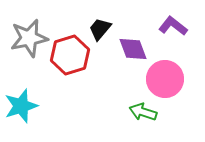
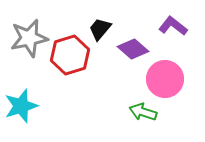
purple diamond: rotated 28 degrees counterclockwise
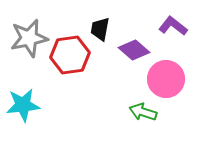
black trapezoid: rotated 30 degrees counterclockwise
purple diamond: moved 1 px right, 1 px down
red hexagon: rotated 9 degrees clockwise
pink circle: moved 1 px right
cyan star: moved 2 px right, 1 px up; rotated 12 degrees clockwise
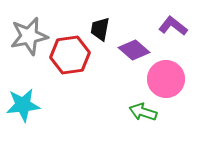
gray star: moved 2 px up
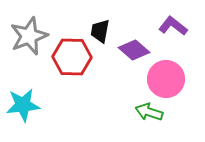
black trapezoid: moved 2 px down
gray star: rotated 9 degrees counterclockwise
red hexagon: moved 2 px right, 2 px down; rotated 9 degrees clockwise
green arrow: moved 6 px right
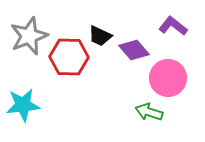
black trapezoid: moved 5 px down; rotated 75 degrees counterclockwise
purple diamond: rotated 8 degrees clockwise
red hexagon: moved 3 px left
pink circle: moved 2 px right, 1 px up
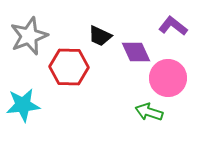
purple diamond: moved 2 px right, 2 px down; rotated 16 degrees clockwise
red hexagon: moved 10 px down
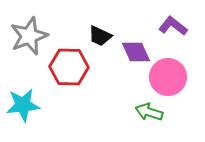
pink circle: moved 1 px up
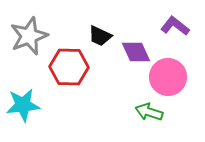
purple L-shape: moved 2 px right
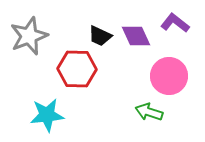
purple L-shape: moved 3 px up
purple diamond: moved 16 px up
red hexagon: moved 8 px right, 2 px down
pink circle: moved 1 px right, 1 px up
cyan star: moved 24 px right, 10 px down
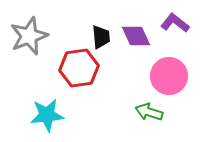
black trapezoid: moved 1 px right, 1 px down; rotated 120 degrees counterclockwise
red hexagon: moved 2 px right, 1 px up; rotated 9 degrees counterclockwise
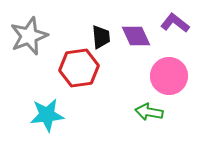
green arrow: rotated 8 degrees counterclockwise
